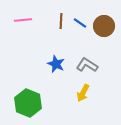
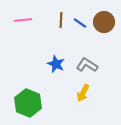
brown line: moved 1 px up
brown circle: moved 4 px up
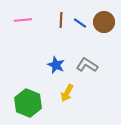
blue star: moved 1 px down
yellow arrow: moved 16 px left
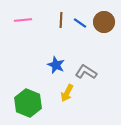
gray L-shape: moved 1 px left, 7 px down
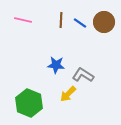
pink line: rotated 18 degrees clockwise
blue star: rotated 18 degrees counterclockwise
gray L-shape: moved 3 px left, 3 px down
yellow arrow: moved 1 px right, 1 px down; rotated 18 degrees clockwise
green hexagon: moved 1 px right
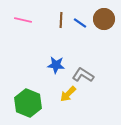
brown circle: moved 3 px up
green hexagon: moved 1 px left
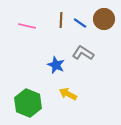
pink line: moved 4 px right, 6 px down
blue star: rotated 18 degrees clockwise
gray L-shape: moved 22 px up
yellow arrow: rotated 72 degrees clockwise
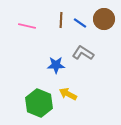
blue star: rotated 24 degrees counterclockwise
green hexagon: moved 11 px right
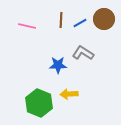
blue line: rotated 64 degrees counterclockwise
blue star: moved 2 px right
yellow arrow: moved 1 px right; rotated 30 degrees counterclockwise
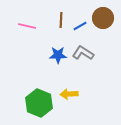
brown circle: moved 1 px left, 1 px up
blue line: moved 3 px down
blue star: moved 10 px up
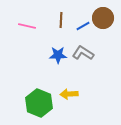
blue line: moved 3 px right
